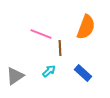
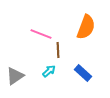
brown line: moved 2 px left, 2 px down
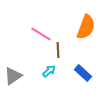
pink line: rotated 10 degrees clockwise
gray triangle: moved 2 px left
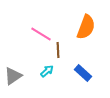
cyan arrow: moved 2 px left
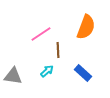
pink line: rotated 65 degrees counterclockwise
gray triangle: rotated 42 degrees clockwise
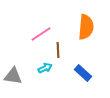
orange semicircle: rotated 15 degrees counterclockwise
cyan arrow: moved 2 px left, 3 px up; rotated 16 degrees clockwise
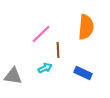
pink line: rotated 10 degrees counterclockwise
blue rectangle: rotated 18 degrees counterclockwise
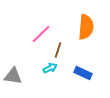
brown line: rotated 21 degrees clockwise
cyan arrow: moved 5 px right
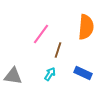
pink line: rotated 10 degrees counterclockwise
cyan arrow: moved 6 px down; rotated 32 degrees counterclockwise
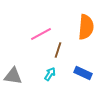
pink line: rotated 25 degrees clockwise
